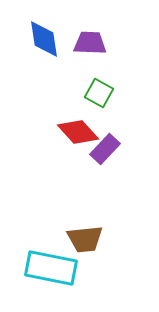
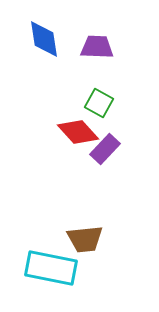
purple trapezoid: moved 7 px right, 4 px down
green square: moved 10 px down
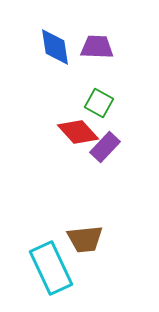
blue diamond: moved 11 px right, 8 px down
purple rectangle: moved 2 px up
cyan rectangle: rotated 54 degrees clockwise
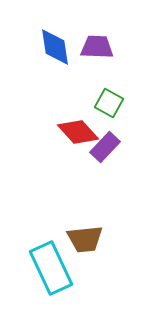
green square: moved 10 px right
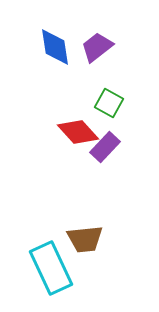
purple trapezoid: rotated 40 degrees counterclockwise
